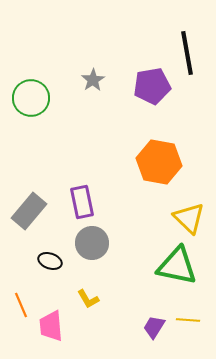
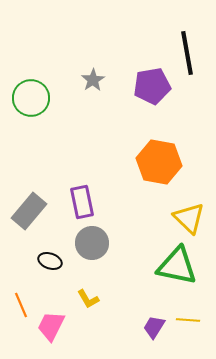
pink trapezoid: rotated 32 degrees clockwise
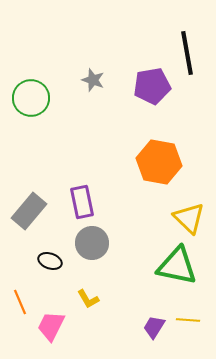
gray star: rotated 20 degrees counterclockwise
orange line: moved 1 px left, 3 px up
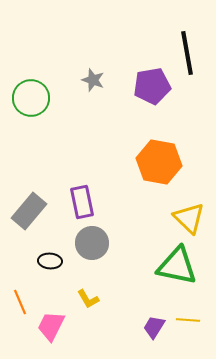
black ellipse: rotated 15 degrees counterclockwise
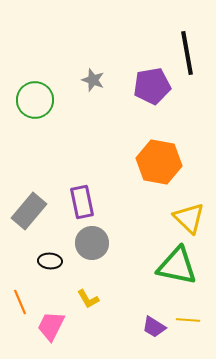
green circle: moved 4 px right, 2 px down
purple trapezoid: rotated 90 degrees counterclockwise
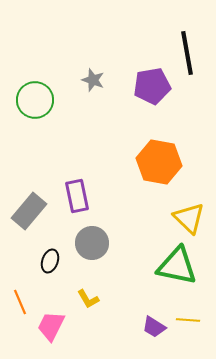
purple rectangle: moved 5 px left, 6 px up
black ellipse: rotated 75 degrees counterclockwise
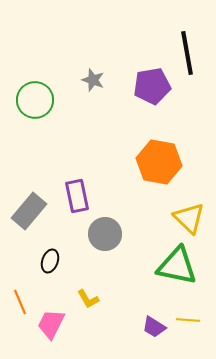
gray circle: moved 13 px right, 9 px up
pink trapezoid: moved 2 px up
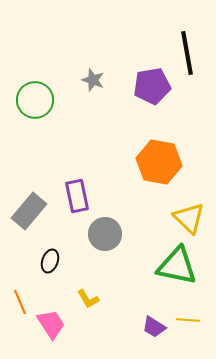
pink trapezoid: rotated 120 degrees clockwise
